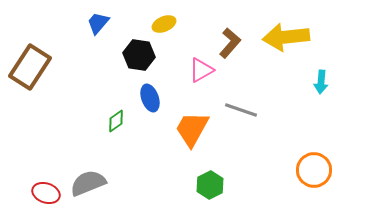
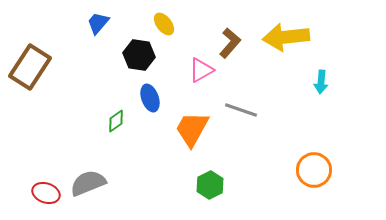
yellow ellipse: rotated 75 degrees clockwise
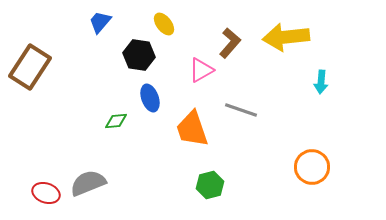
blue trapezoid: moved 2 px right, 1 px up
green diamond: rotated 30 degrees clockwise
orange trapezoid: rotated 48 degrees counterclockwise
orange circle: moved 2 px left, 3 px up
green hexagon: rotated 12 degrees clockwise
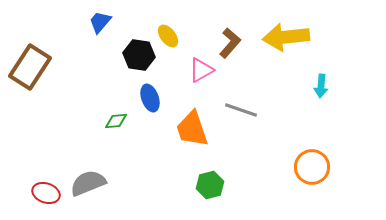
yellow ellipse: moved 4 px right, 12 px down
cyan arrow: moved 4 px down
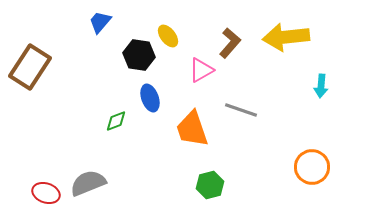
green diamond: rotated 15 degrees counterclockwise
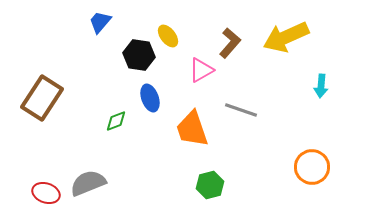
yellow arrow: rotated 18 degrees counterclockwise
brown rectangle: moved 12 px right, 31 px down
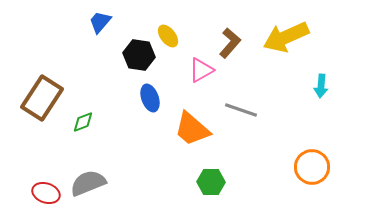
green diamond: moved 33 px left, 1 px down
orange trapezoid: rotated 30 degrees counterclockwise
green hexagon: moved 1 px right, 3 px up; rotated 16 degrees clockwise
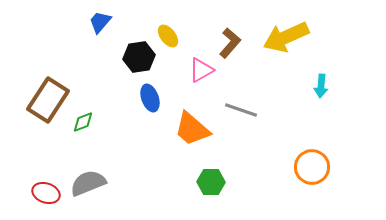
black hexagon: moved 2 px down; rotated 16 degrees counterclockwise
brown rectangle: moved 6 px right, 2 px down
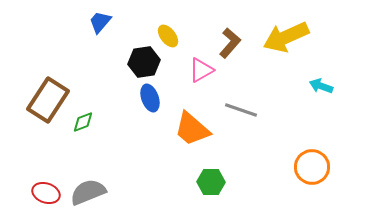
black hexagon: moved 5 px right, 5 px down
cyan arrow: rotated 105 degrees clockwise
gray semicircle: moved 9 px down
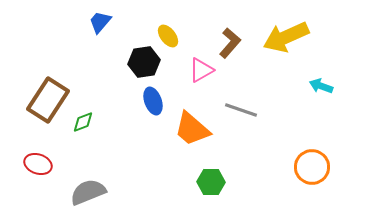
blue ellipse: moved 3 px right, 3 px down
red ellipse: moved 8 px left, 29 px up
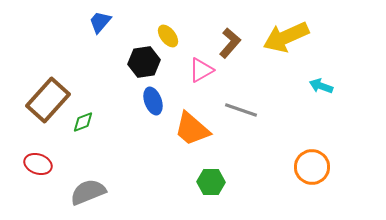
brown rectangle: rotated 9 degrees clockwise
